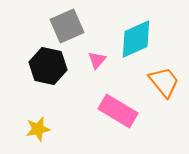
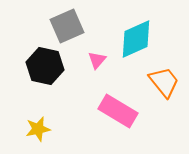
black hexagon: moved 3 px left
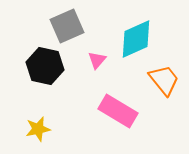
orange trapezoid: moved 2 px up
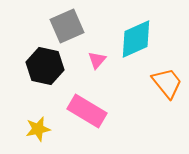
orange trapezoid: moved 3 px right, 3 px down
pink rectangle: moved 31 px left
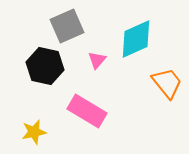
yellow star: moved 4 px left, 3 px down
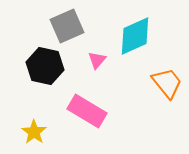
cyan diamond: moved 1 px left, 3 px up
yellow star: rotated 25 degrees counterclockwise
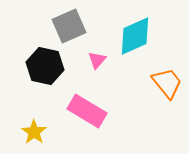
gray square: moved 2 px right
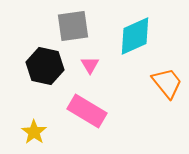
gray square: moved 4 px right; rotated 16 degrees clockwise
pink triangle: moved 7 px left, 5 px down; rotated 12 degrees counterclockwise
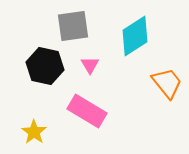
cyan diamond: rotated 9 degrees counterclockwise
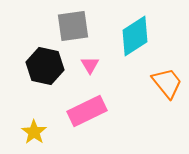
pink rectangle: rotated 57 degrees counterclockwise
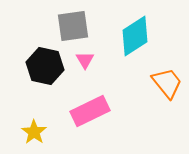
pink triangle: moved 5 px left, 5 px up
pink rectangle: moved 3 px right
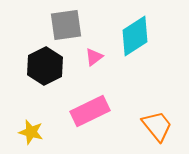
gray square: moved 7 px left, 1 px up
pink triangle: moved 9 px right, 3 px up; rotated 24 degrees clockwise
black hexagon: rotated 21 degrees clockwise
orange trapezoid: moved 10 px left, 43 px down
yellow star: moved 3 px left; rotated 20 degrees counterclockwise
